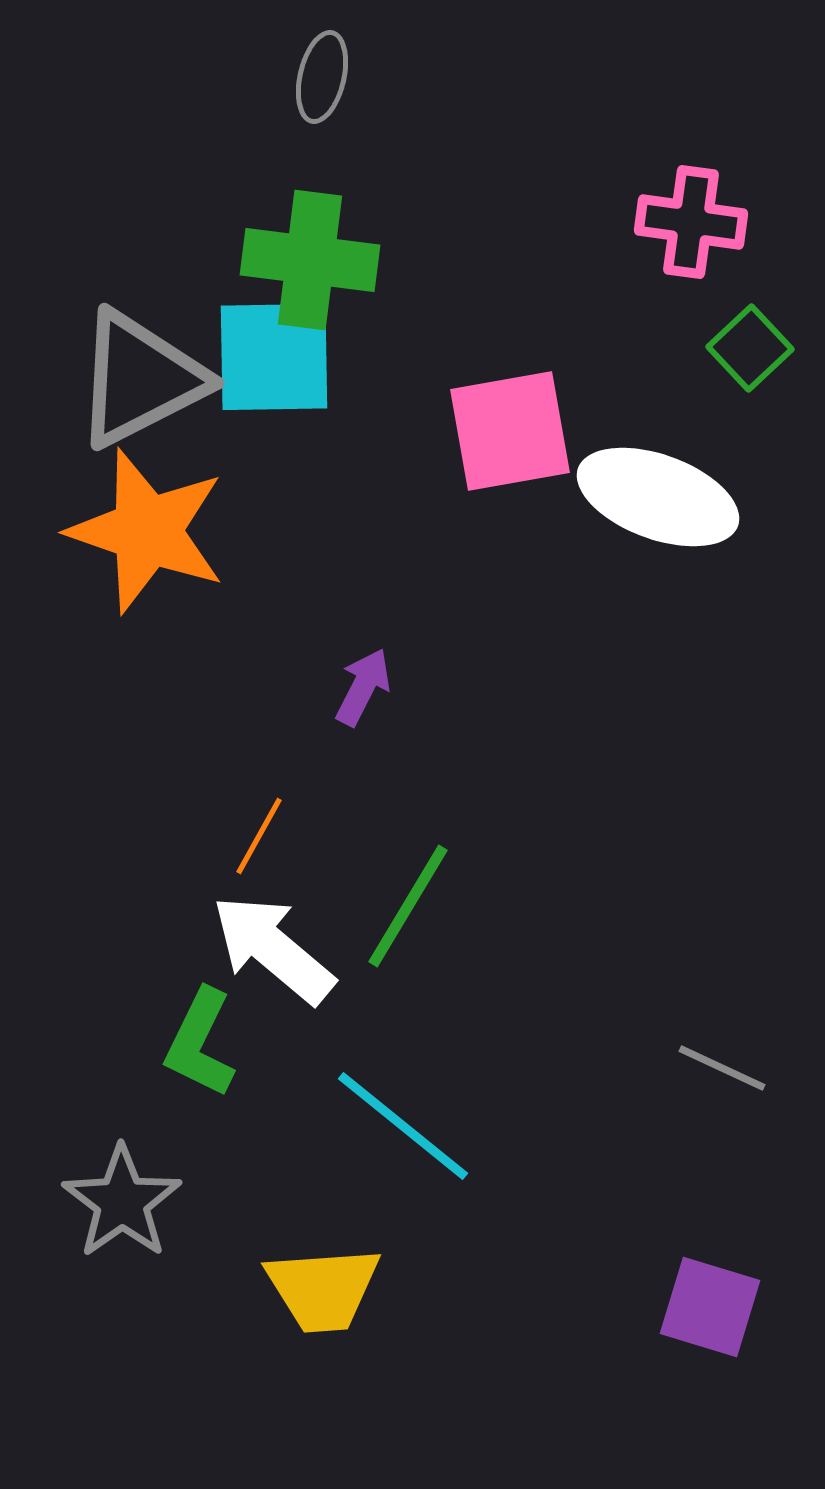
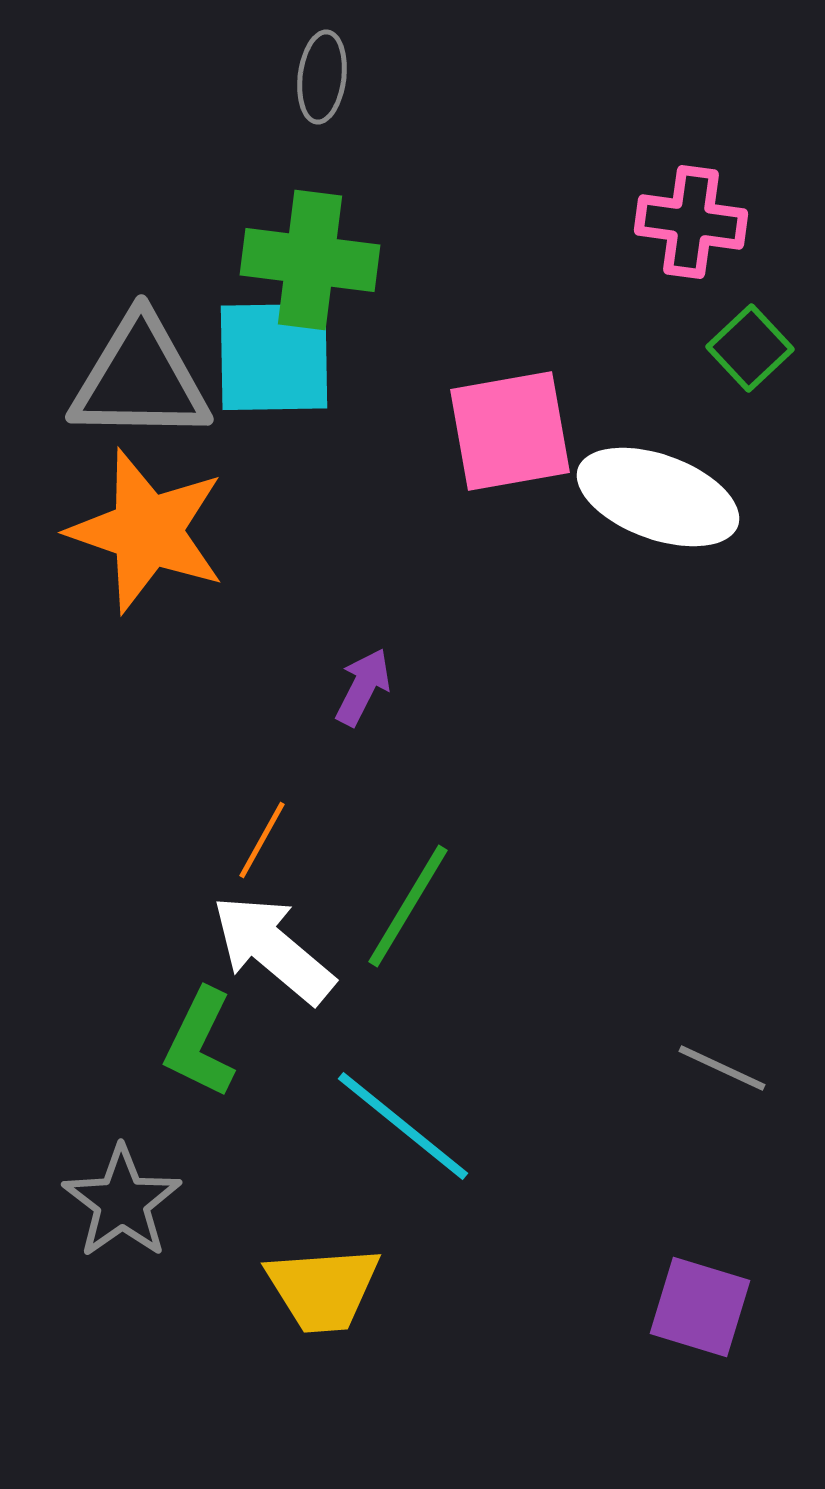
gray ellipse: rotated 6 degrees counterclockwise
gray triangle: rotated 28 degrees clockwise
orange line: moved 3 px right, 4 px down
purple square: moved 10 px left
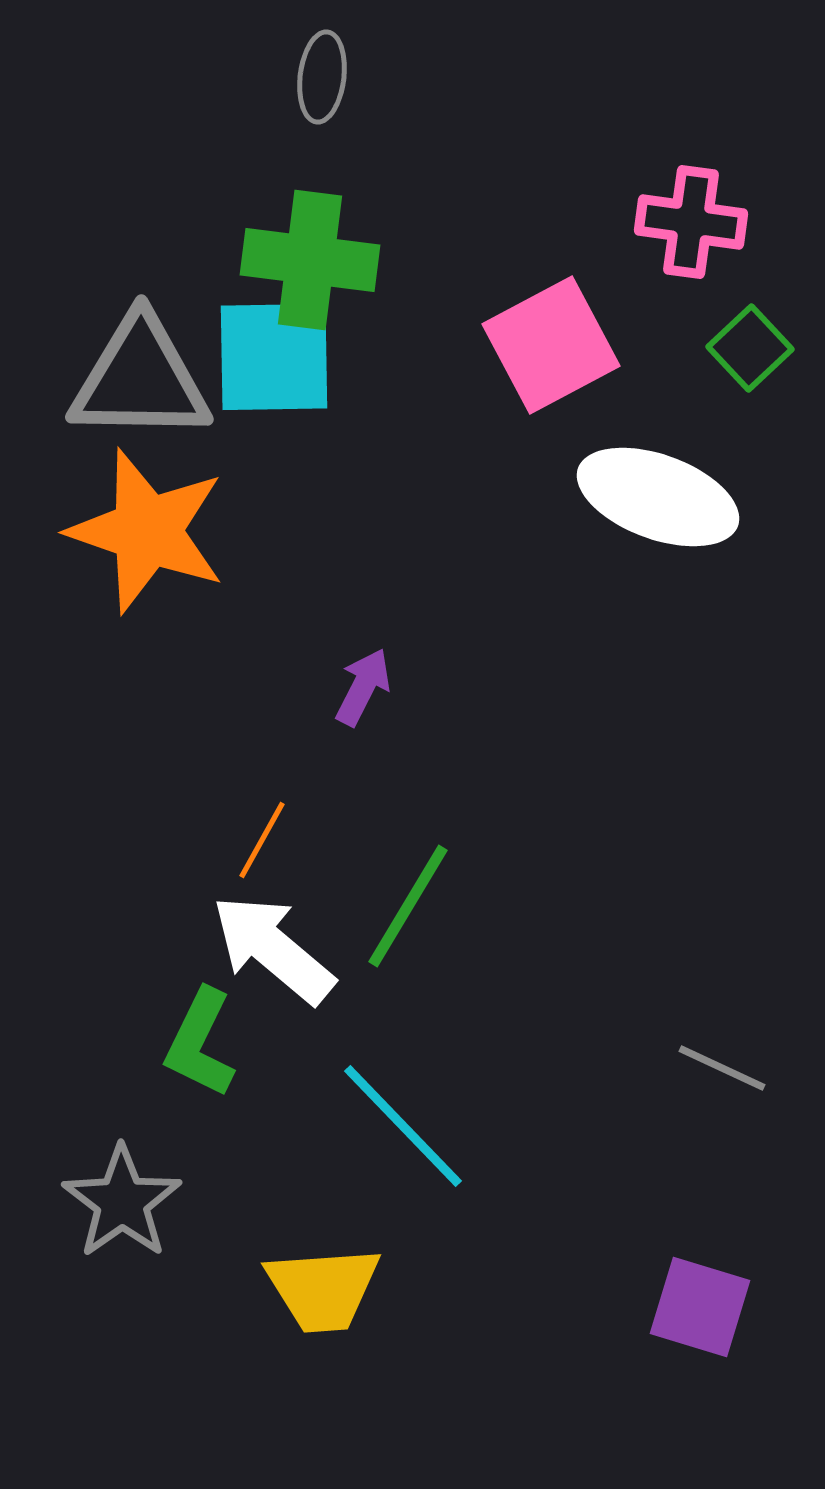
pink square: moved 41 px right, 86 px up; rotated 18 degrees counterclockwise
cyan line: rotated 7 degrees clockwise
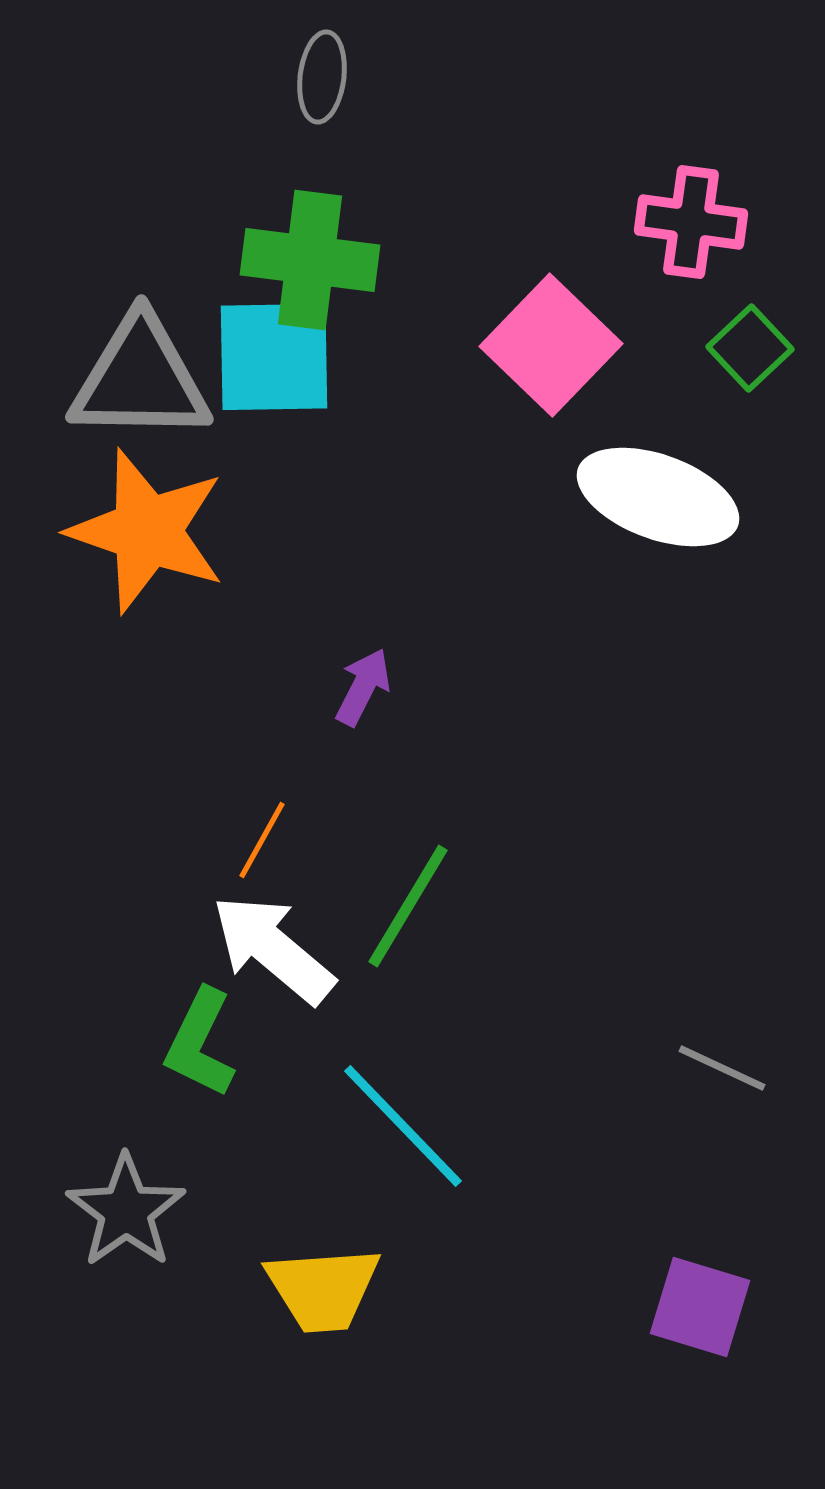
pink square: rotated 18 degrees counterclockwise
gray star: moved 4 px right, 9 px down
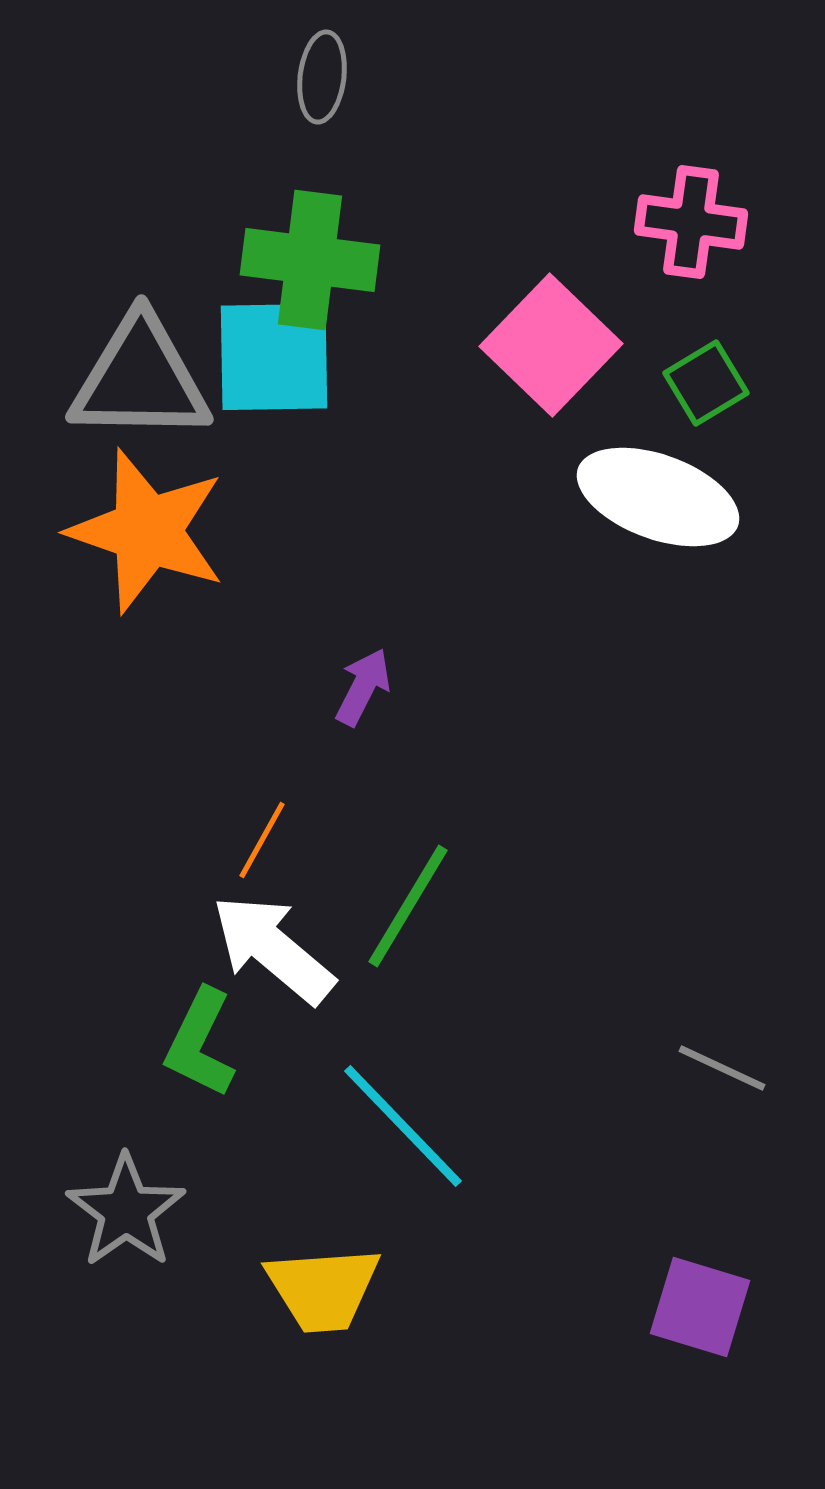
green square: moved 44 px left, 35 px down; rotated 12 degrees clockwise
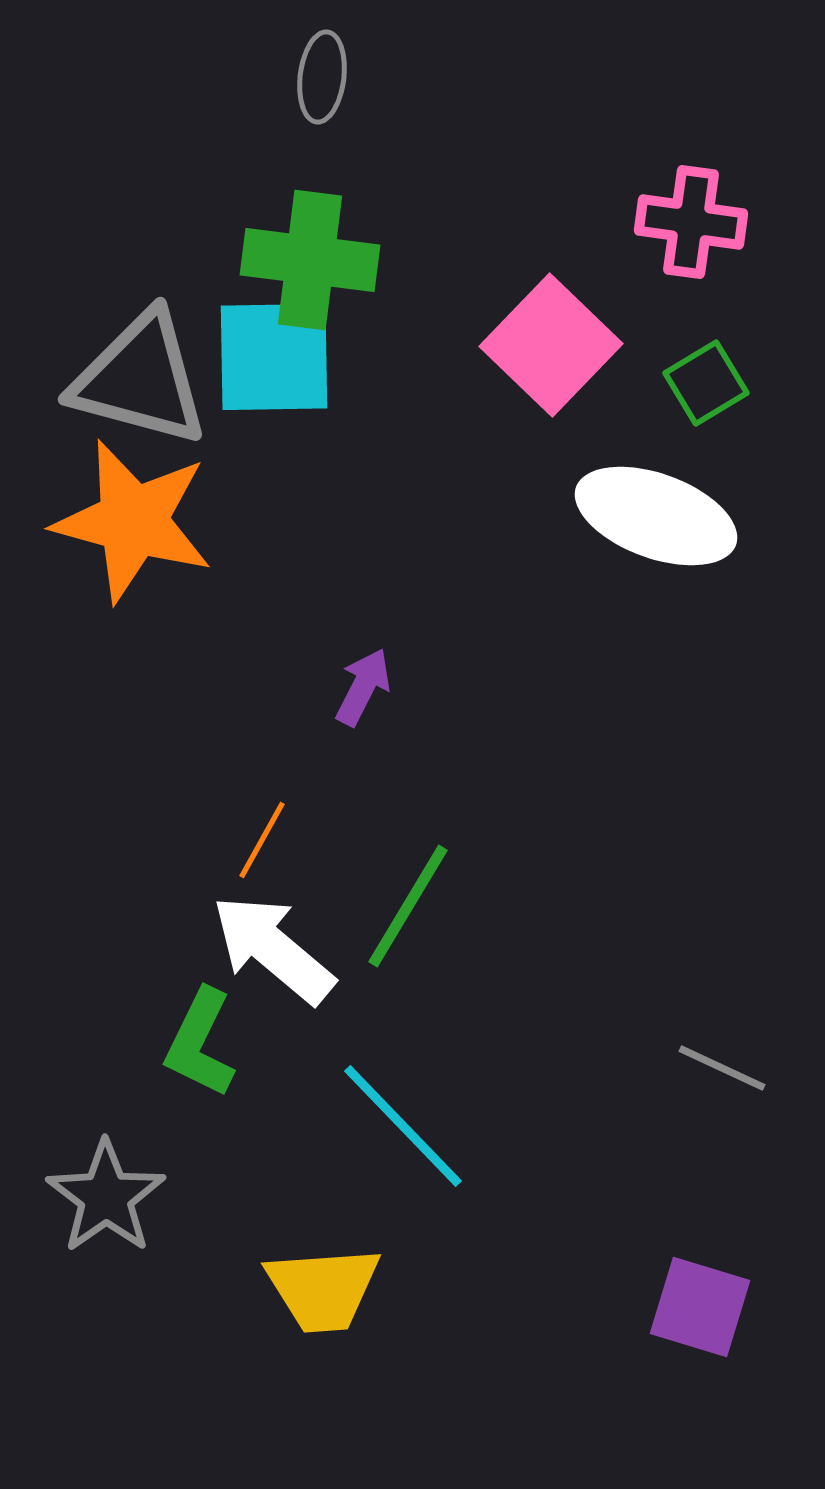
gray triangle: rotated 14 degrees clockwise
white ellipse: moved 2 px left, 19 px down
orange star: moved 14 px left, 10 px up; rotated 4 degrees counterclockwise
gray star: moved 20 px left, 14 px up
